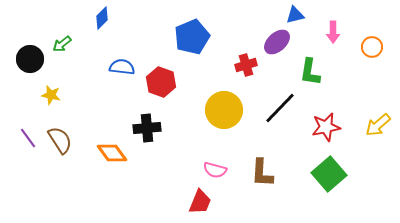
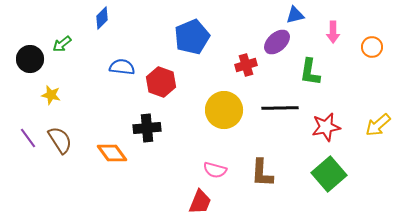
black line: rotated 45 degrees clockwise
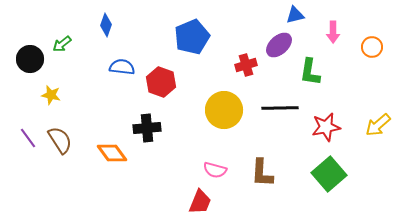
blue diamond: moved 4 px right, 7 px down; rotated 25 degrees counterclockwise
purple ellipse: moved 2 px right, 3 px down
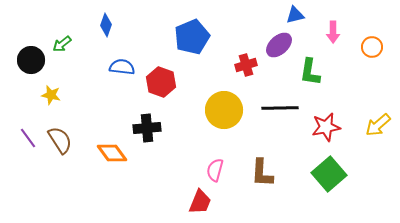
black circle: moved 1 px right, 1 px down
pink semicircle: rotated 90 degrees clockwise
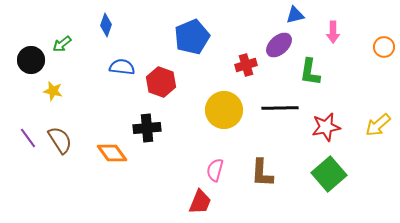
orange circle: moved 12 px right
yellow star: moved 2 px right, 4 px up
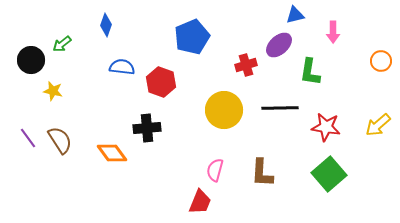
orange circle: moved 3 px left, 14 px down
red star: rotated 20 degrees clockwise
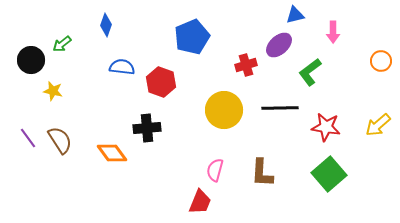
green L-shape: rotated 44 degrees clockwise
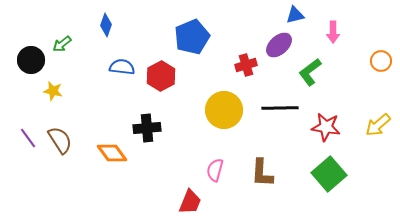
red hexagon: moved 6 px up; rotated 12 degrees clockwise
red trapezoid: moved 10 px left
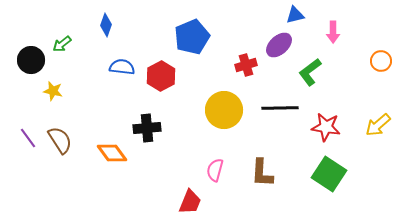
green square: rotated 16 degrees counterclockwise
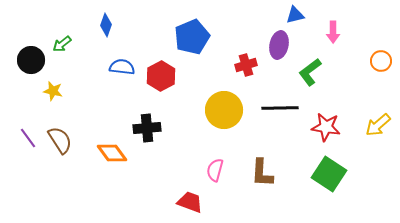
purple ellipse: rotated 36 degrees counterclockwise
red trapezoid: rotated 92 degrees counterclockwise
